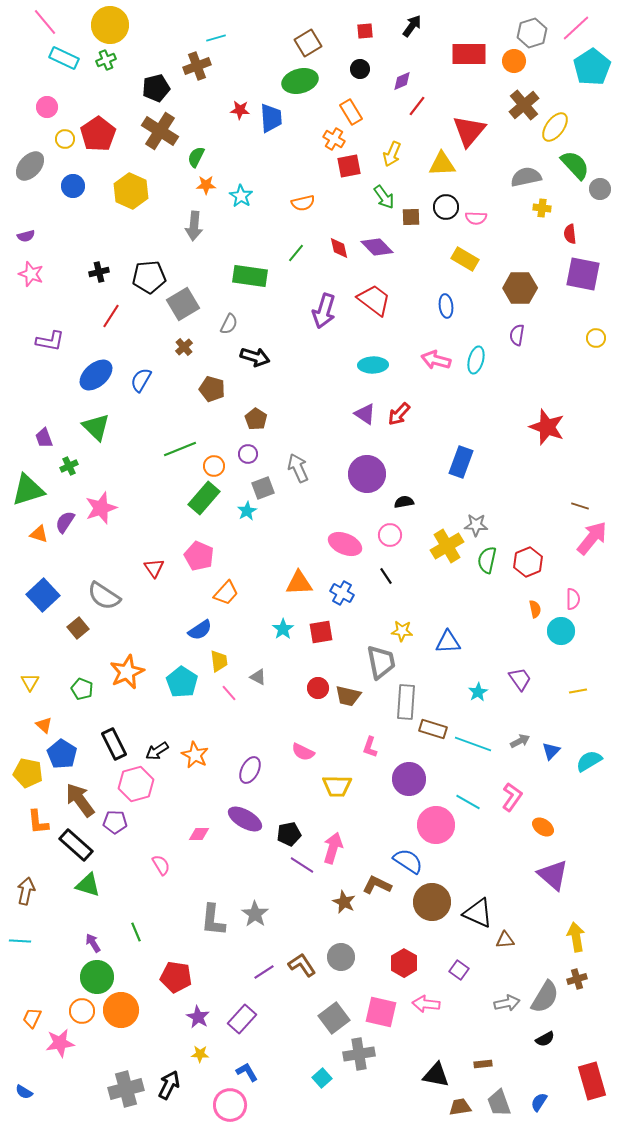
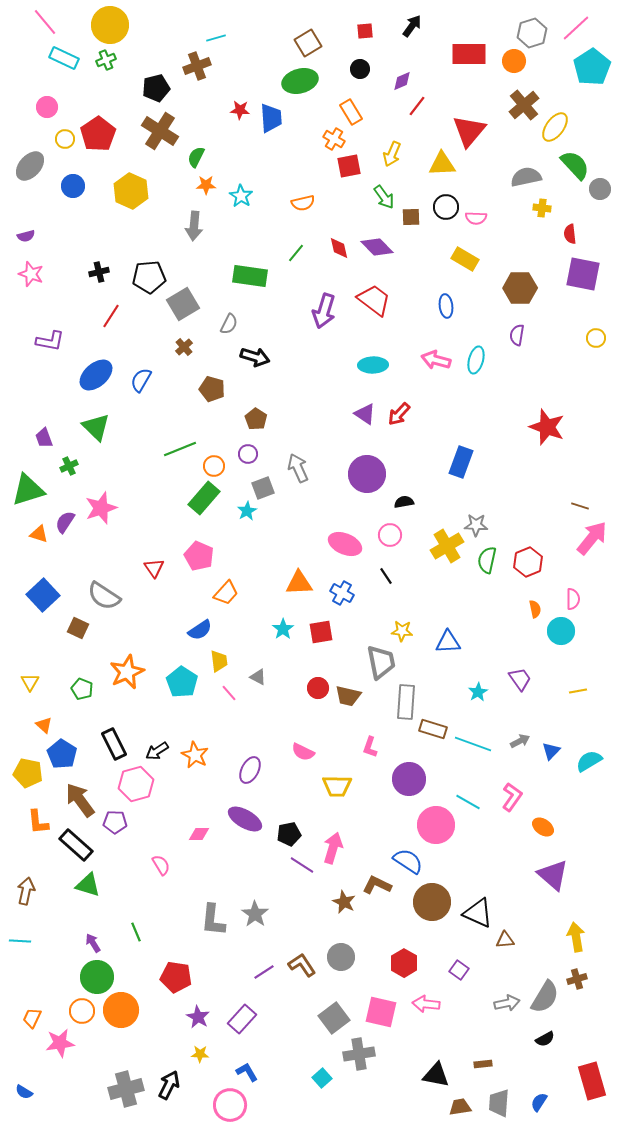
brown square at (78, 628): rotated 25 degrees counterclockwise
gray trapezoid at (499, 1103): rotated 24 degrees clockwise
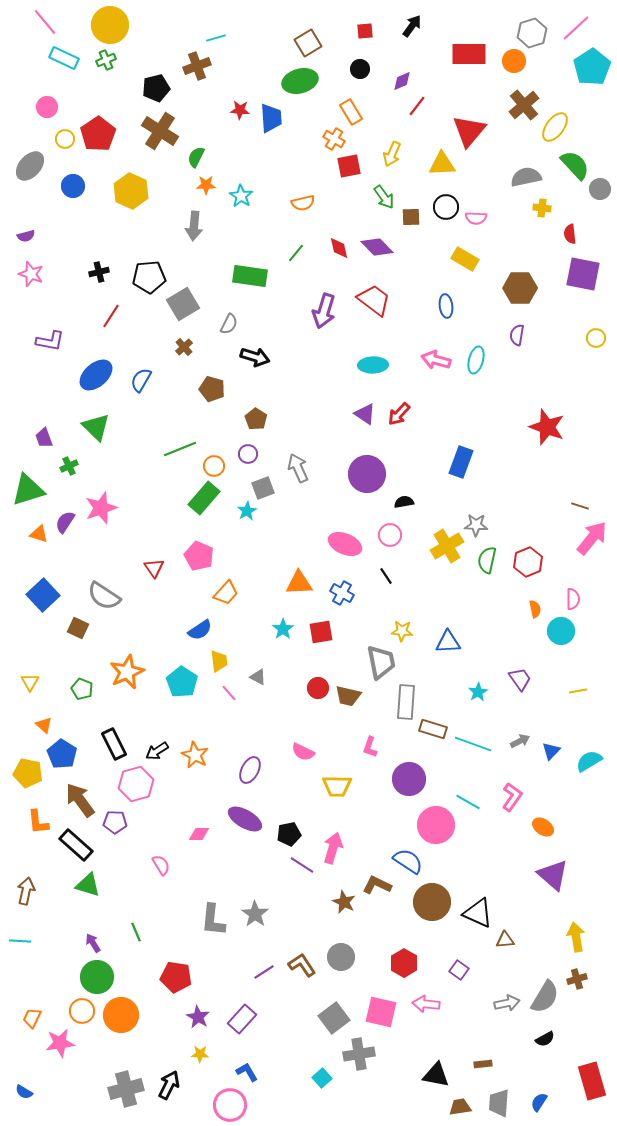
orange circle at (121, 1010): moved 5 px down
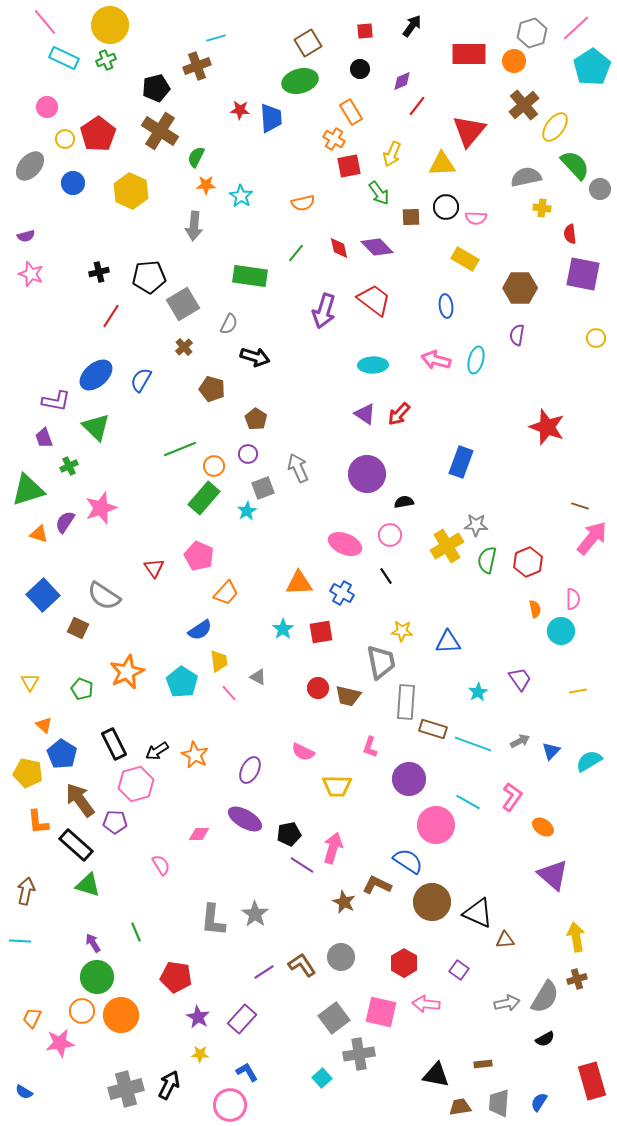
blue circle at (73, 186): moved 3 px up
green arrow at (384, 197): moved 5 px left, 4 px up
purple L-shape at (50, 341): moved 6 px right, 60 px down
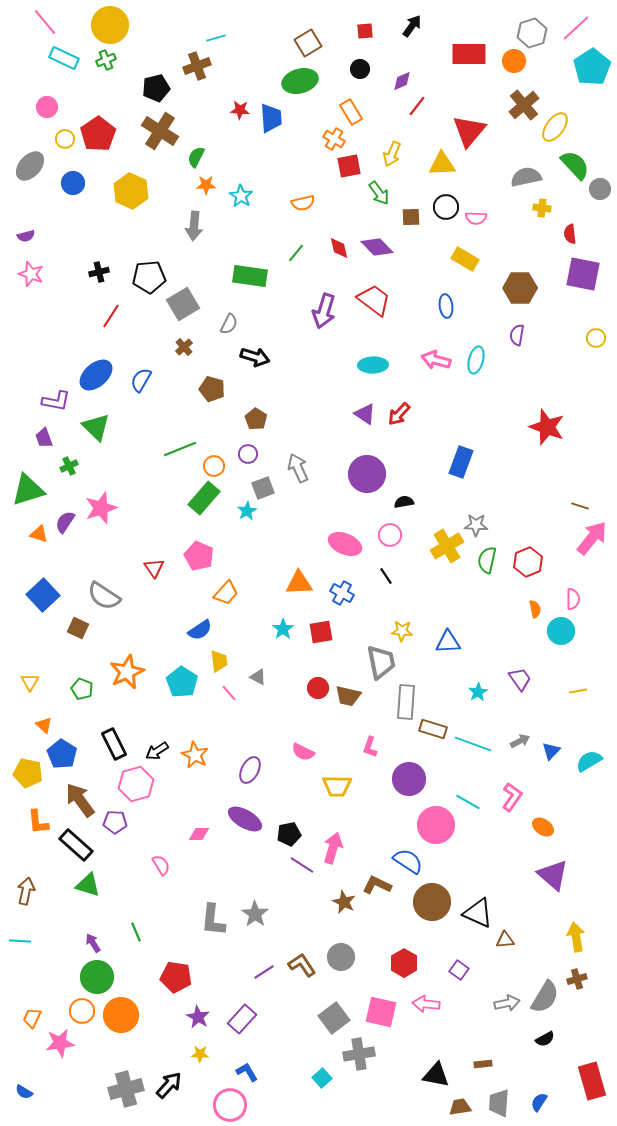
black arrow at (169, 1085): rotated 16 degrees clockwise
